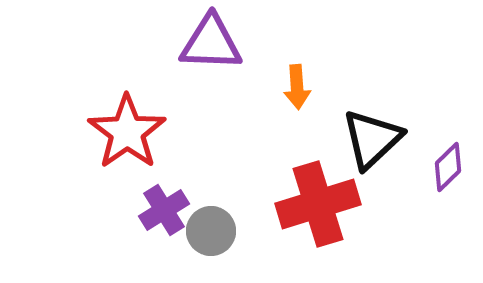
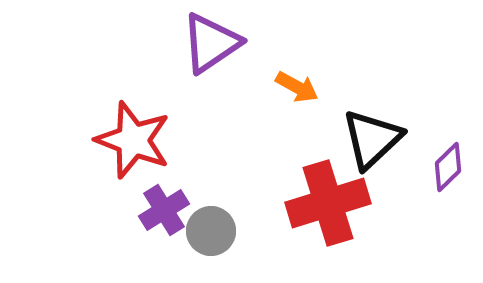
purple triangle: rotated 36 degrees counterclockwise
orange arrow: rotated 57 degrees counterclockwise
red star: moved 6 px right, 8 px down; rotated 16 degrees counterclockwise
red cross: moved 10 px right, 1 px up
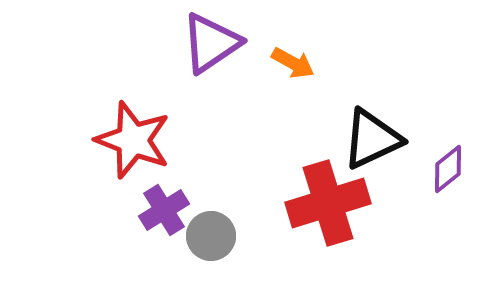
orange arrow: moved 4 px left, 24 px up
black triangle: rotated 18 degrees clockwise
purple diamond: moved 2 px down; rotated 6 degrees clockwise
gray circle: moved 5 px down
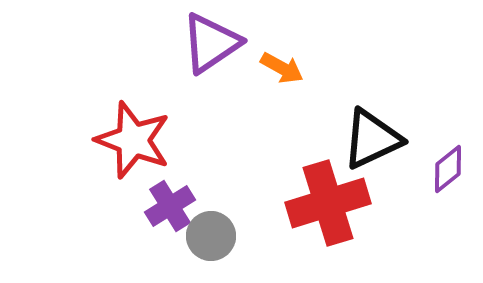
orange arrow: moved 11 px left, 5 px down
purple cross: moved 6 px right, 4 px up
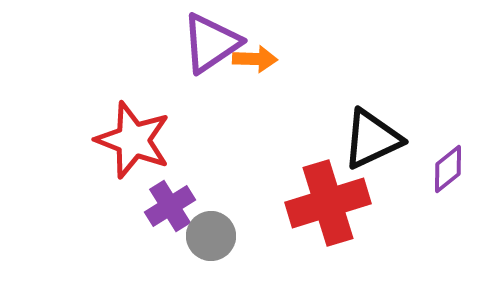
orange arrow: moved 27 px left, 9 px up; rotated 27 degrees counterclockwise
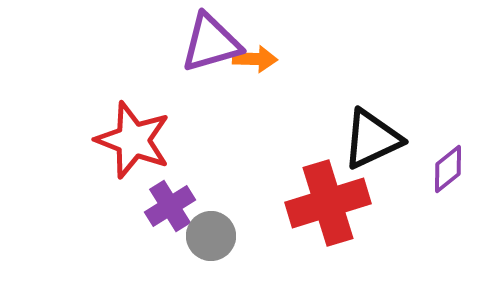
purple triangle: rotated 18 degrees clockwise
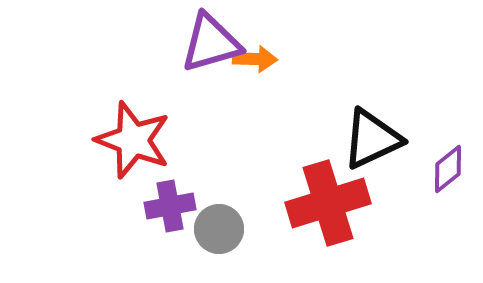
purple cross: rotated 21 degrees clockwise
gray circle: moved 8 px right, 7 px up
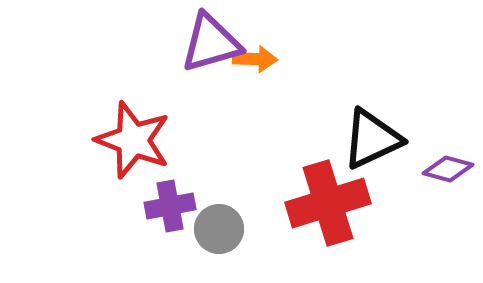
purple diamond: rotated 54 degrees clockwise
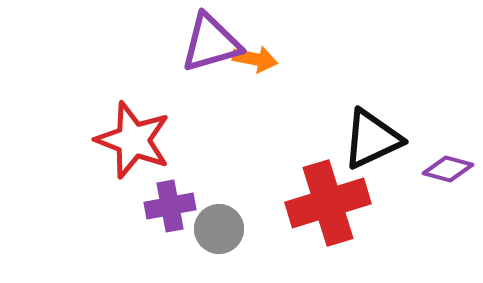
orange arrow: rotated 9 degrees clockwise
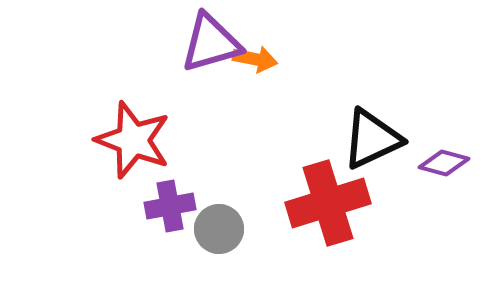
purple diamond: moved 4 px left, 6 px up
